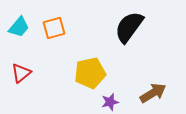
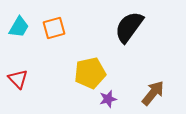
cyan trapezoid: rotated 10 degrees counterclockwise
red triangle: moved 3 px left, 6 px down; rotated 35 degrees counterclockwise
brown arrow: rotated 20 degrees counterclockwise
purple star: moved 2 px left, 3 px up
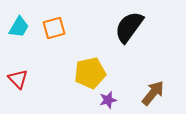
purple star: moved 1 px down
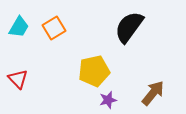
orange square: rotated 15 degrees counterclockwise
yellow pentagon: moved 4 px right, 2 px up
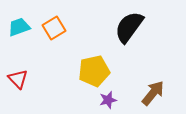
cyan trapezoid: rotated 140 degrees counterclockwise
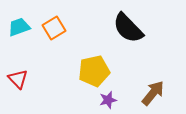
black semicircle: moved 1 px left, 1 px down; rotated 80 degrees counterclockwise
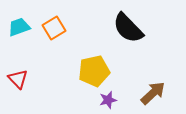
brown arrow: rotated 8 degrees clockwise
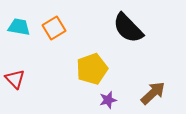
cyan trapezoid: rotated 30 degrees clockwise
yellow pentagon: moved 2 px left, 2 px up; rotated 8 degrees counterclockwise
red triangle: moved 3 px left
